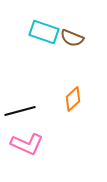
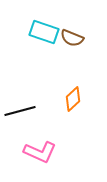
pink L-shape: moved 13 px right, 8 px down
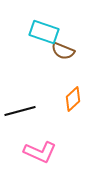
brown semicircle: moved 9 px left, 13 px down
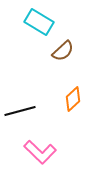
cyan rectangle: moved 5 px left, 10 px up; rotated 12 degrees clockwise
brown semicircle: rotated 65 degrees counterclockwise
pink L-shape: rotated 20 degrees clockwise
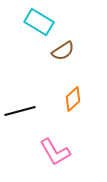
brown semicircle: rotated 10 degrees clockwise
pink L-shape: moved 15 px right; rotated 16 degrees clockwise
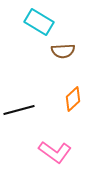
brown semicircle: rotated 30 degrees clockwise
black line: moved 1 px left, 1 px up
pink L-shape: rotated 24 degrees counterclockwise
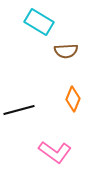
brown semicircle: moved 3 px right
orange diamond: rotated 25 degrees counterclockwise
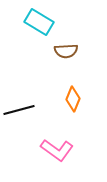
pink L-shape: moved 2 px right, 2 px up
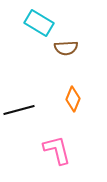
cyan rectangle: moved 1 px down
brown semicircle: moved 3 px up
pink L-shape: rotated 140 degrees counterclockwise
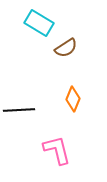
brown semicircle: rotated 30 degrees counterclockwise
black line: rotated 12 degrees clockwise
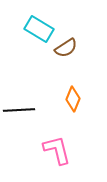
cyan rectangle: moved 6 px down
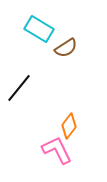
orange diamond: moved 4 px left, 27 px down; rotated 15 degrees clockwise
black line: moved 22 px up; rotated 48 degrees counterclockwise
pink L-shape: rotated 12 degrees counterclockwise
